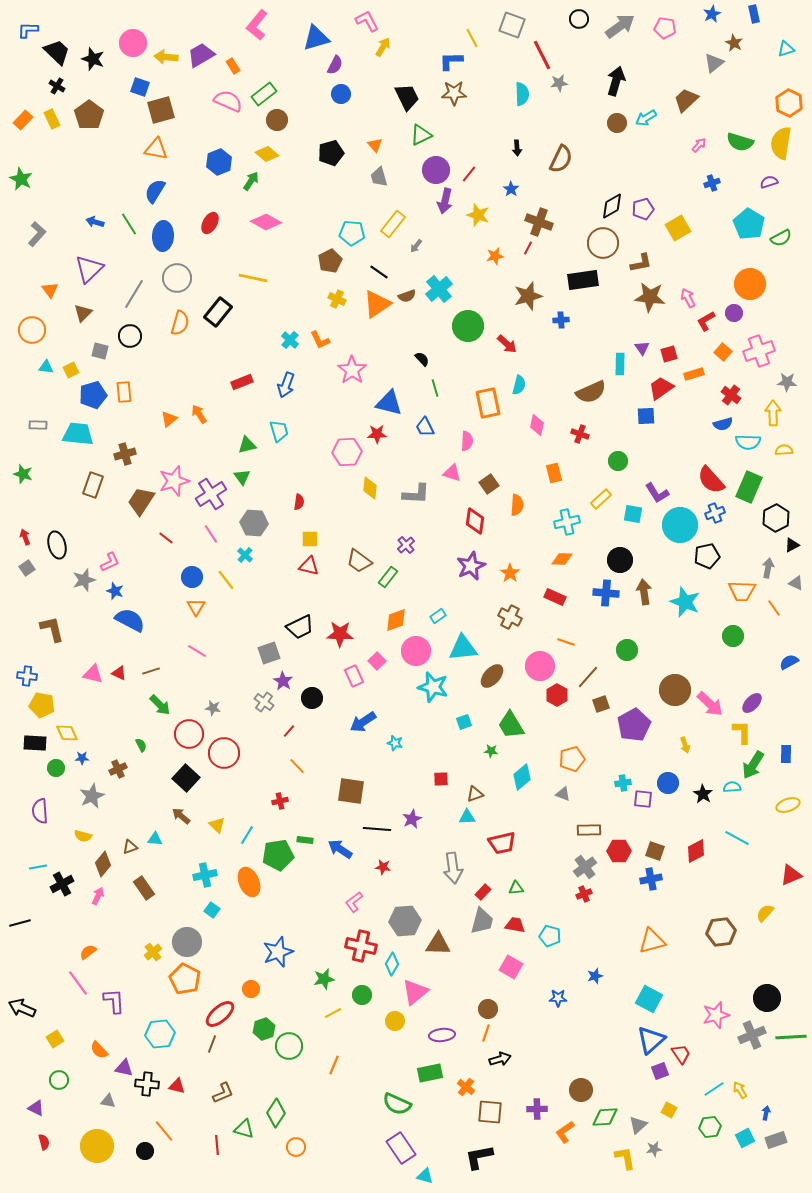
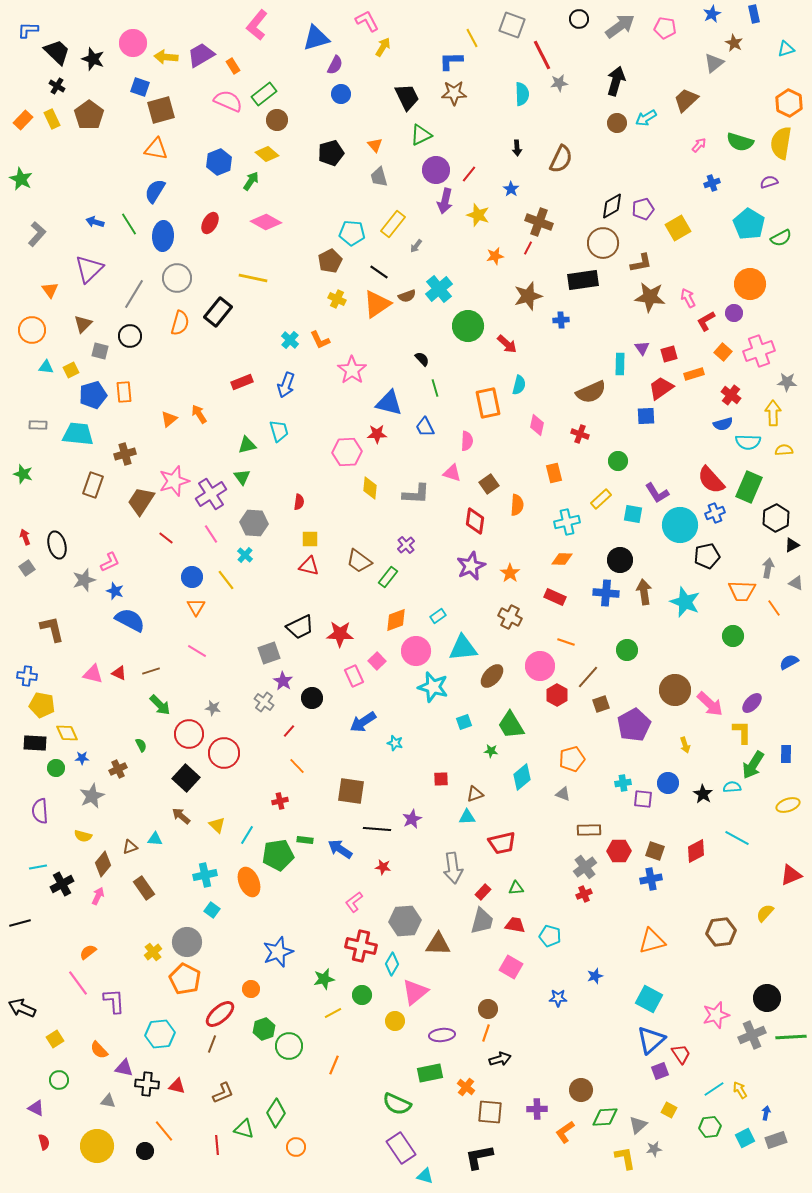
brown triangle at (83, 313): moved 11 px down
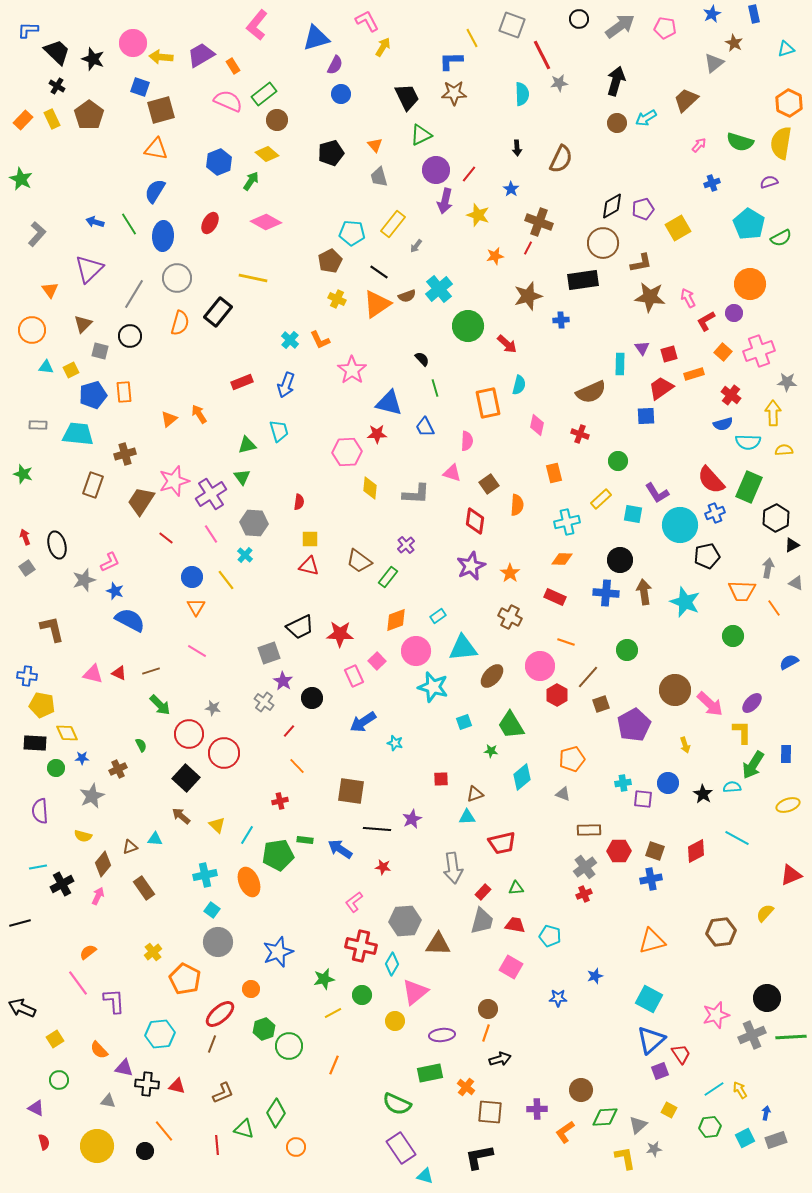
yellow arrow at (166, 57): moved 5 px left
gray circle at (187, 942): moved 31 px right
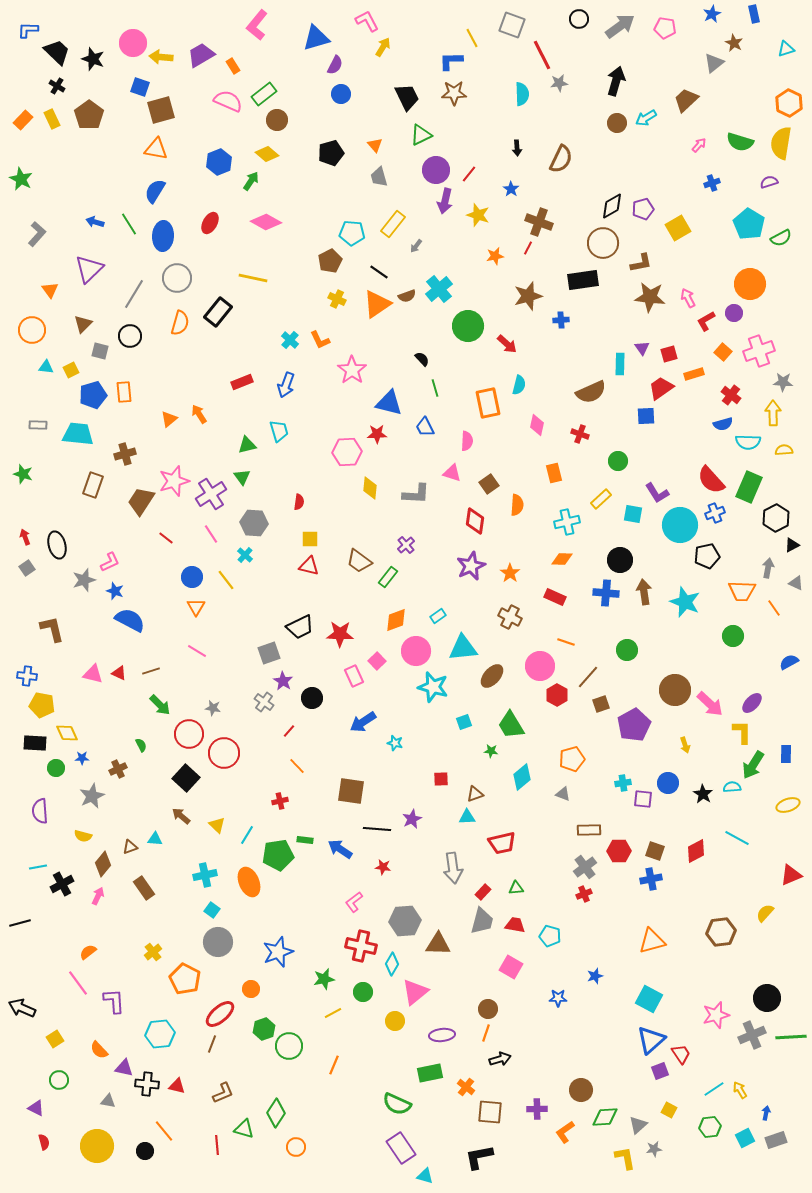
gray star at (787, 382): moved 4 px left
green circle at (362, 995): moved 1 px right, 3 px up
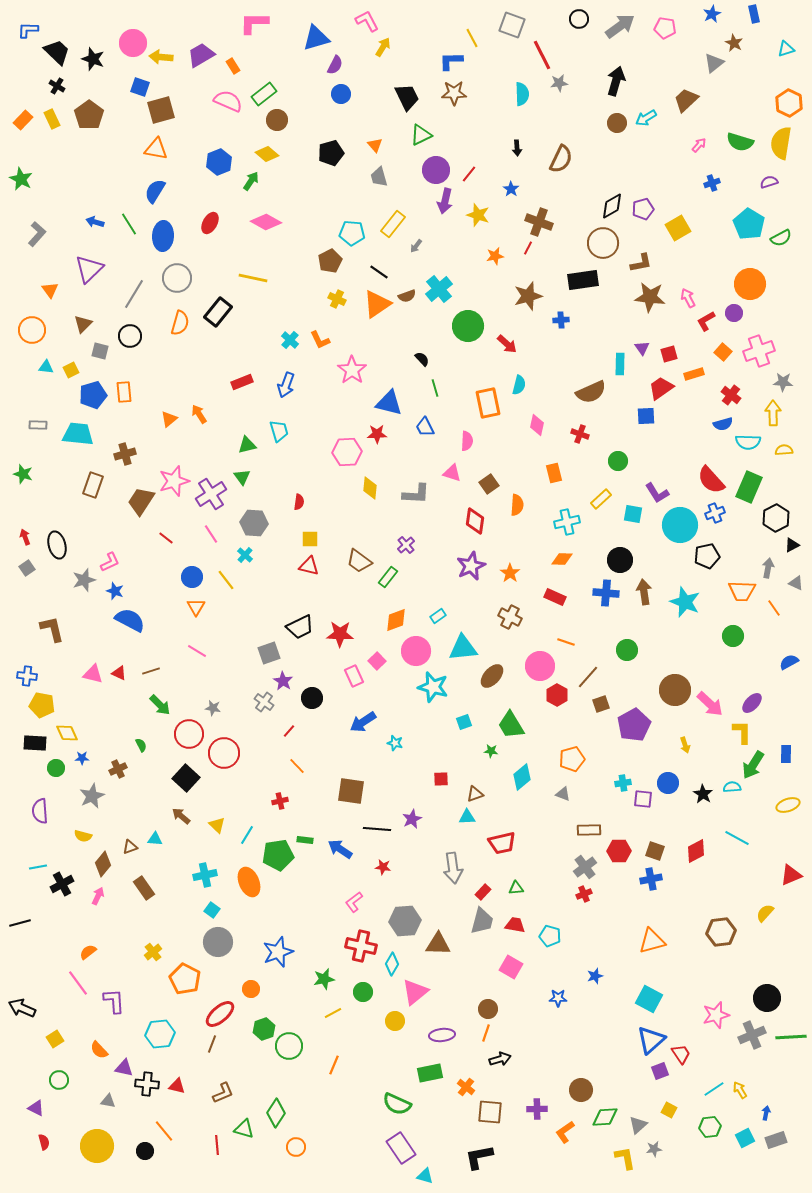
pink L-shape at (257, 25): moved 3 px left, 2 px up; rotated 52 degrees clockwise
